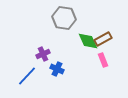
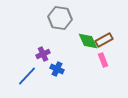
gray hexagon: moved 4 px left
brown rectangle: moved 1 px right, 1 px down
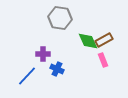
purple cross: rotated 24 degrees clockwise
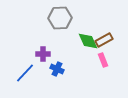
gray hexagon: rotated 10 degrees counterclockwise
blue line: moved 2 px left, 3 px up
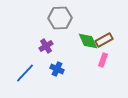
purple cross: moved 3 px right, 8 px up; rotated 32 degrees counterclockwise
pink rectangle: rotated 40 degrees clockwise
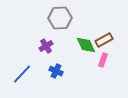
green diamond: moved 2 px left, 4 px down
blue cross: moved 1 px left, 2 px down
blue line: moved 3 px left, 1 px down
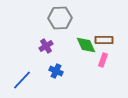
brown rectangle: rotated 30 degrees clockwise
blue line: moved 6 px down
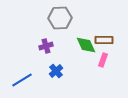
purple cross: rotated 16 degrees clockwise
blue cross: rotated 24 degrees clockwise
blue line: rotated 15 degrees clockwise
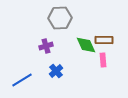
pink rectangle: rotated 24 degrees counterclockwise
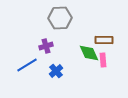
green diamond: moved 3 px right, 8 px down
blue line: moved 5 px right, 15 px up
